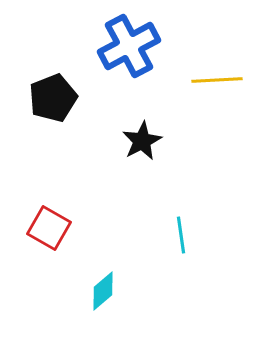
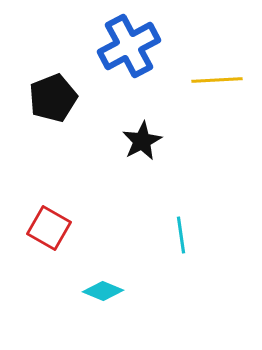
cyan diamond: rotated 63 degrees clockwise
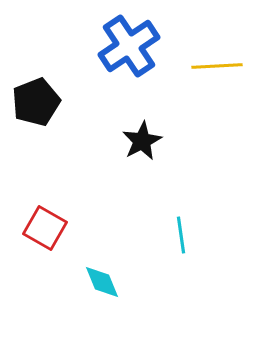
blue cross: rotated 6 degrees counterclockwise
yellow line: moved 14 px up
black pentagon: moved 17 px left, 4 px down
red square: moved 4 px left
cyan diamond: moved 1 px left, 9 px up; rotated 45 degrees clockwise
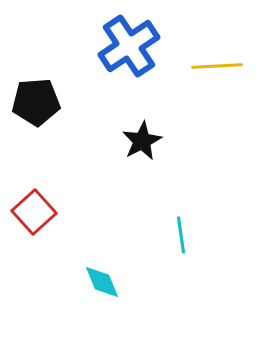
black pentagon: rotated 18 degrees clockwise
red square: moved 11 px left, 16 px up; rotated 18 degrees clockwise
